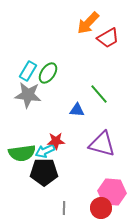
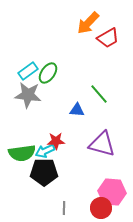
cyan rectangle: rotated 24 degrees clockwise
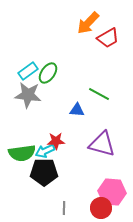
green line: rotated 20 degrees counterclockwise
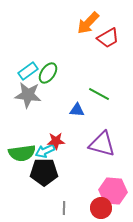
pink hexagon: moved 1 px right, 1 px up
